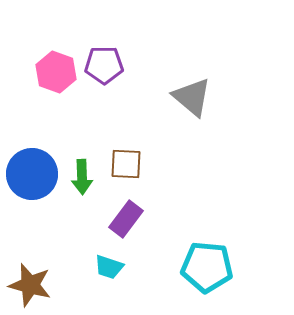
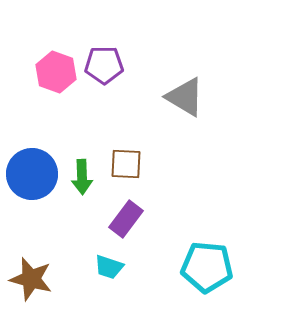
gray triangle: moved 7 px left; rotated 9 degrees counterclockwise
brown star: moved 1 px right, 6 px up
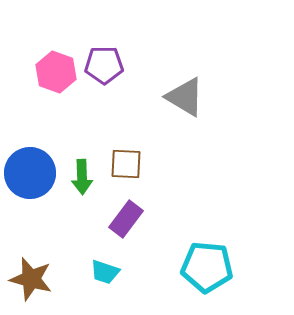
blue circle: moved 2 px left, 1 px up
cyan trapezoid: moved 4 px left, 5 px down
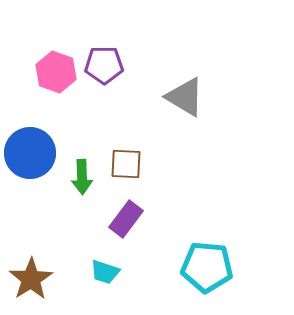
blue circle: moved 20 px up
brown star: rotated 24 degrees clockwise
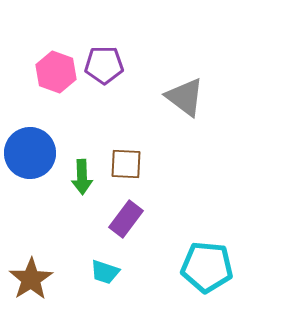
gray triangle: rotated 6 degrees clockwise
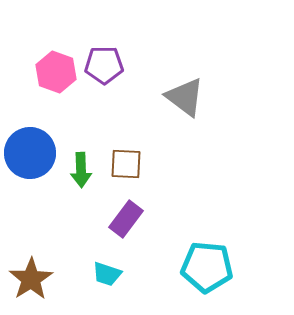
green arrow: moved 1 px left, 7 px up
cyan trapezoid: moved 2 px right, 2 px down
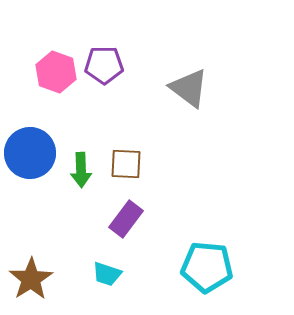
gray triangle: moved 4 px right, 9 px up
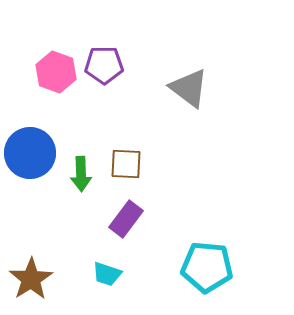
green arrow: moved 4 px down
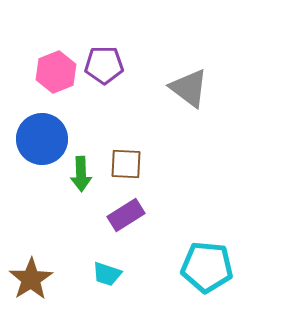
pink hexagon: rotated 18 degrees clockwise
blue circle: moved 12 px right, 14 px up
purple rectangle: moved 4 px up; rotated 21 degrees clockwise
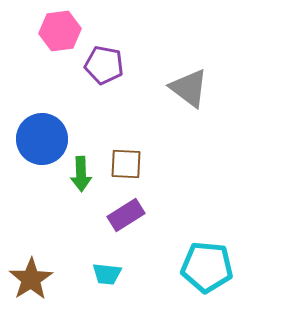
purple pentagon: rotated 12 degrees clockwise
pink hexagon: moved 4 px right, 41 px up; rotated 15 degrees clockwise
cyan trapezoid: rotated 12 degrees counterclockwise
